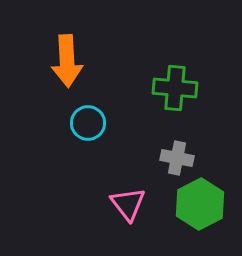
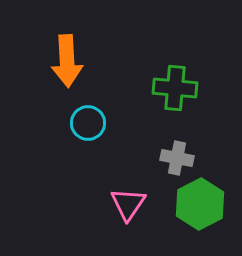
pink triangle: rotated 12 degrees clockwise
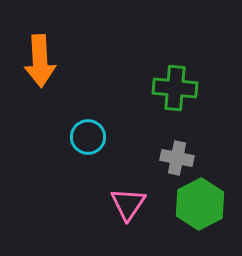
orange arrow: moved 27 px left
cyan circle: moved 14 px down
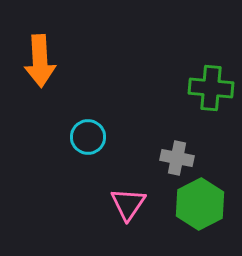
green cross: moved 36 px right
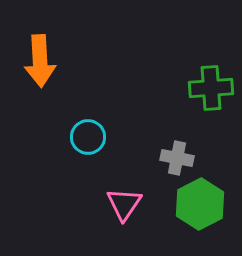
green cross: rotated 9 degrees counterclockwise
pink triangle: moved 4 px left
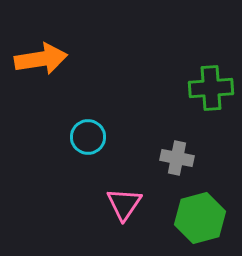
orange arrow: moved 1 px right, 2 px up; rotated 96 degrees counterclockwise
green hexagon: moved 14 px down; rotated 12 degrees clockwise
